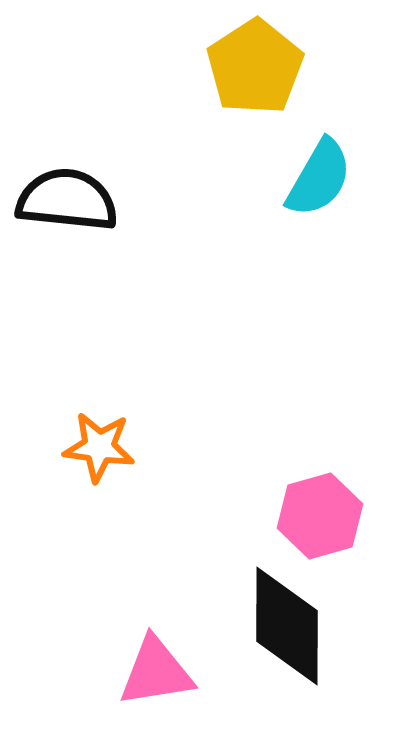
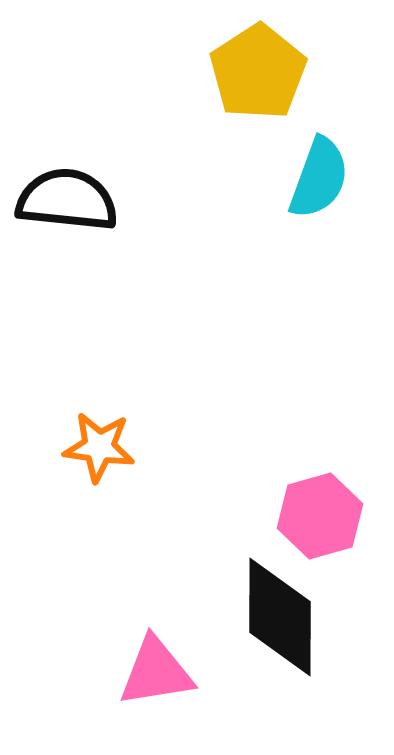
yellow pentagon: moved 3 px right, 5 px down
cyan semicircle: rotated 10 degrees counterclockwise
black diamond: moved 7 px left, 9 px up
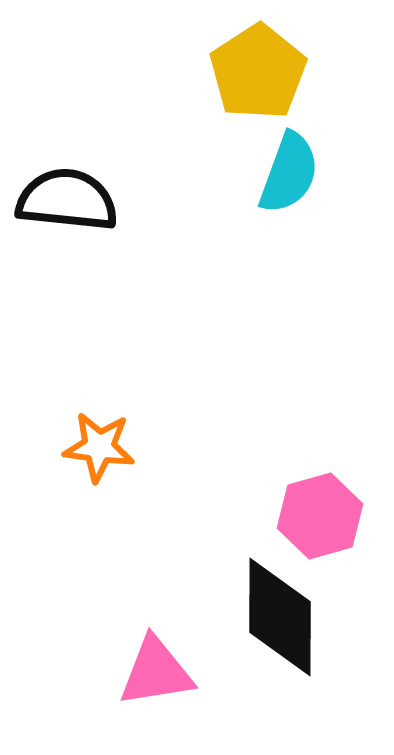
cyan semicircle: moved 30 px left, 5 px up
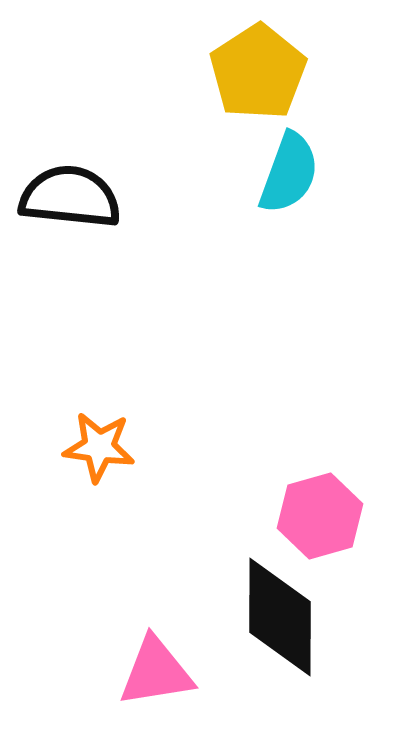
black semicircle: moved 3 px right, 3 px up
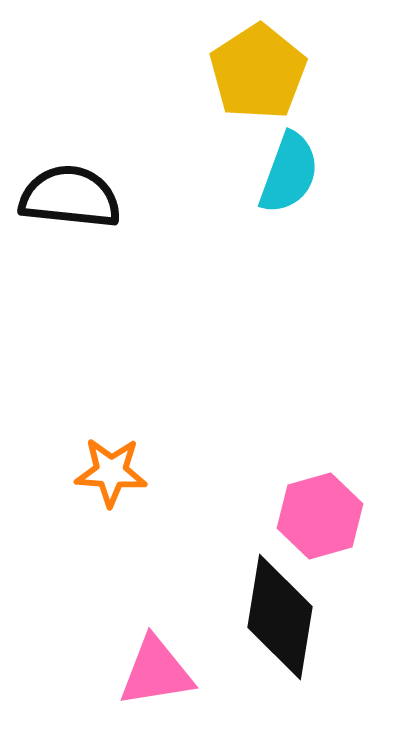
orange star: moved 12 px right, 25 px down; rotated 4 degrees counterclockwise
black diamond: rotated 9 degrees clockwise
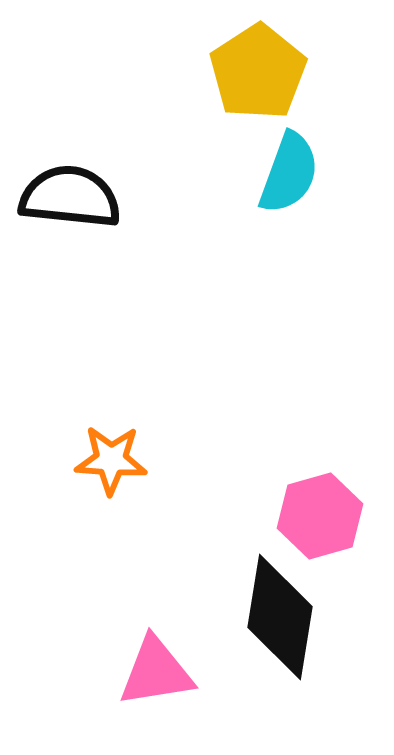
orange star: moved 12 px up
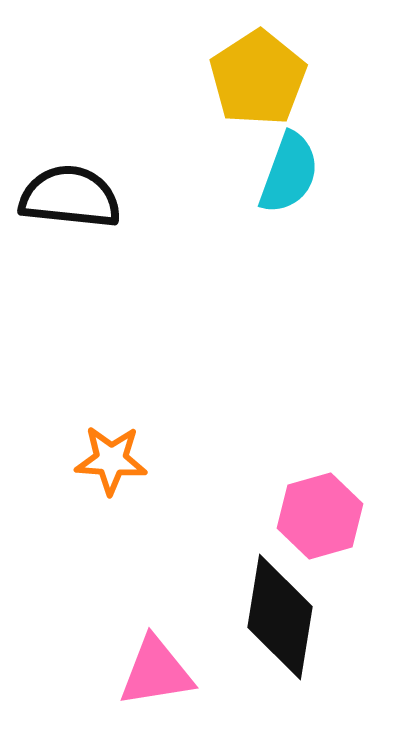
yellow pentagon: moved 6 px down
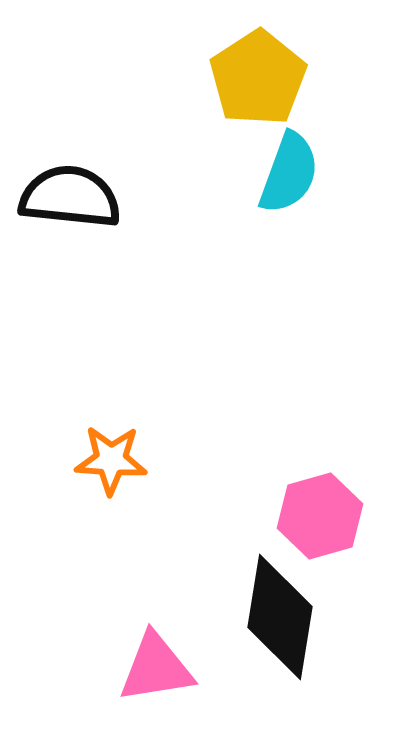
pink triangle: moved 4 px up
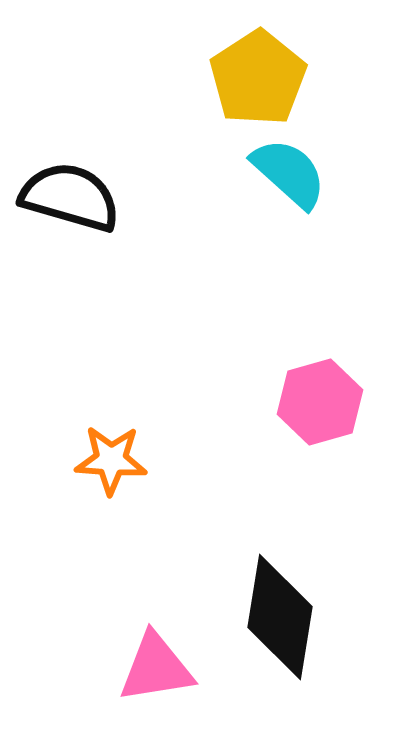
cyan semicircle: rotated 68 degrees counterclockwise
black semicircle: rotated 10 degrees clockwise
pink hexagon: moved 114 px up
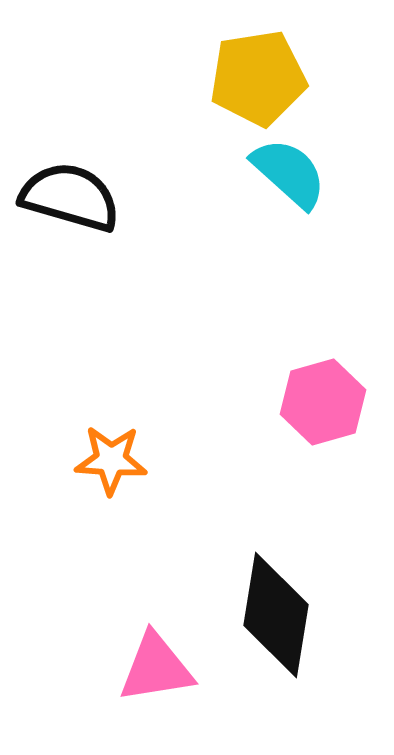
yellow pentagon: rotated 24 degrees clockwise
pink hexagon: moved 3 px right
black diamond: moved 4 px left, 2 px up
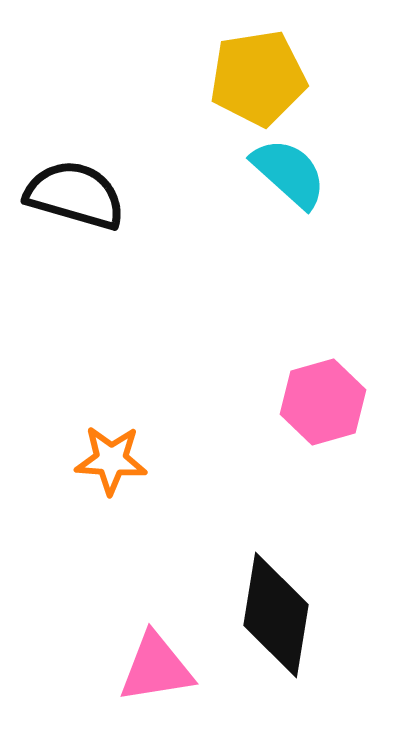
black semicircle: moved 5 px right, 2 px up
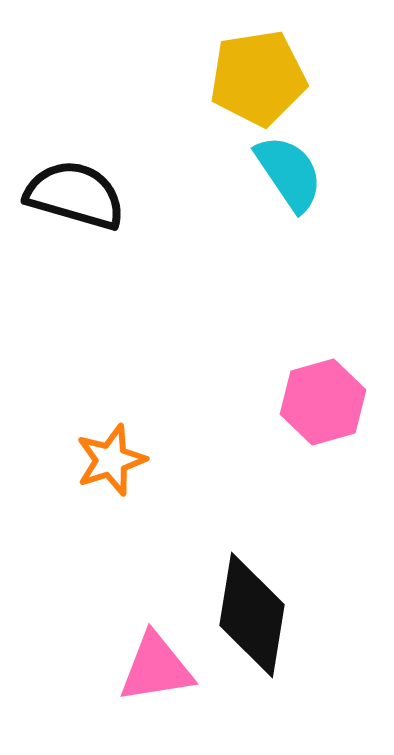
cyan semicircle: rotated 14 degrees clockwise
orange star: rotated 22 degrees counterclockwise
black diamond: moved 24 px left
